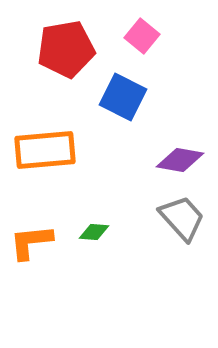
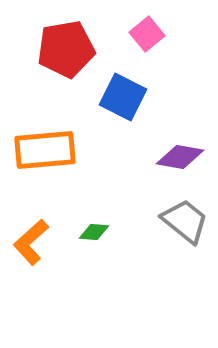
pink square: moved 5 px right, 2 px up; rotated 12 degrees clockwise
purple diamond: moved 3 px up
gray trapezoid: moved 3 px right, 3 px down; rotated 9 degrees counterclockwise
orange L-shape: rotated 36 degrees counterclockwise
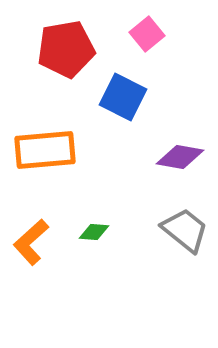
gray trapezoid: moved 9 px down
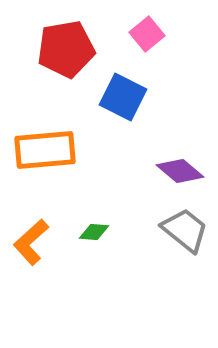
purple diamond: moved 14 px down; rotated 30 degrees clockwise
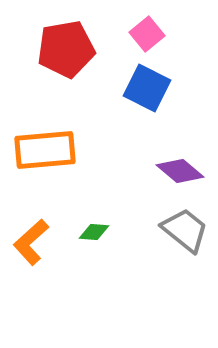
blue square: moved 24 px right, 9 px up
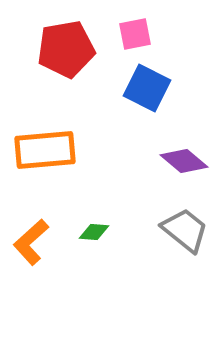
pink square: moved 12 px left; rotated 28 degrees clockwise
purple diamond: moved 4 px right, 10 px up
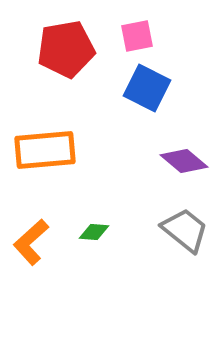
pink square: moved 2 px right, 2 px down
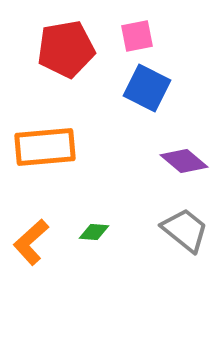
orange rectangle: moved 3 px up
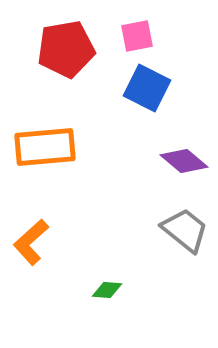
green diamond: moved 13 px right, 58 px down
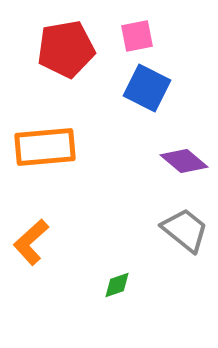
green diamond: moved 10 px right, 5 px up; rotated 24 degrees counterclockwise
